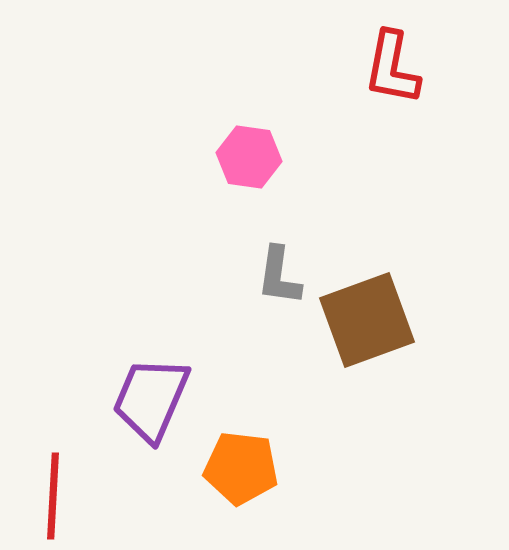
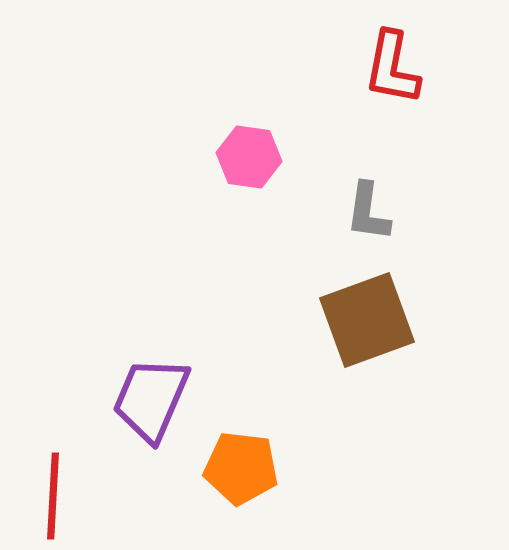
gray L-shape: moved 89 px right, 64 px up
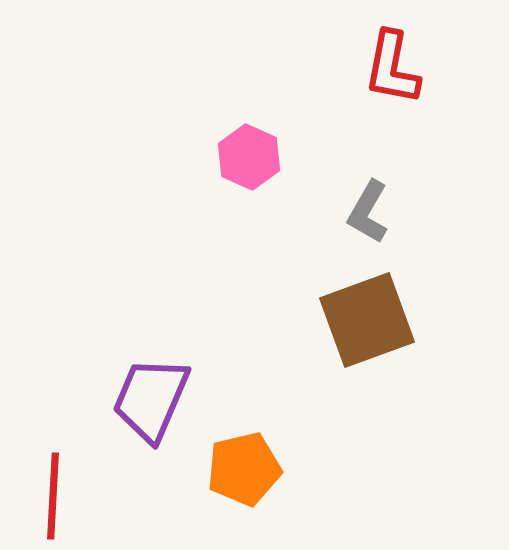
pink hexagon: rotated 16 degrees clockwise
gray L-shape: rotated 22 degrees clockwise
orange pentagon: moved 3 px right, 1 px down; rotated 20 degrees counterclockwise
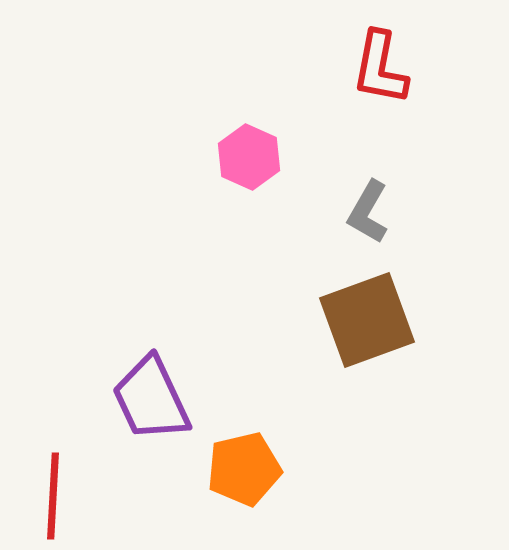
red L-shape: moved 12 px left
purple trapezoid: rotated 48 degrees counterclockwise
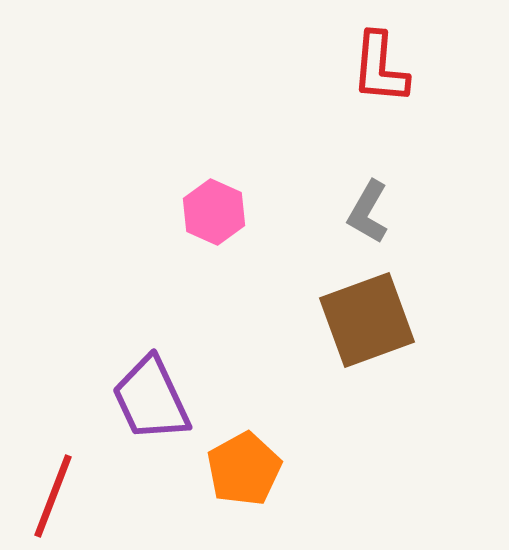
red L-shape: rotated 6 degrees counterclockwise
pink hexagon: moved 35 px left, 55 px down
orange pentagon: rotated 16 degrees counterclockwise
red line: rotated 18 degrees clockwise
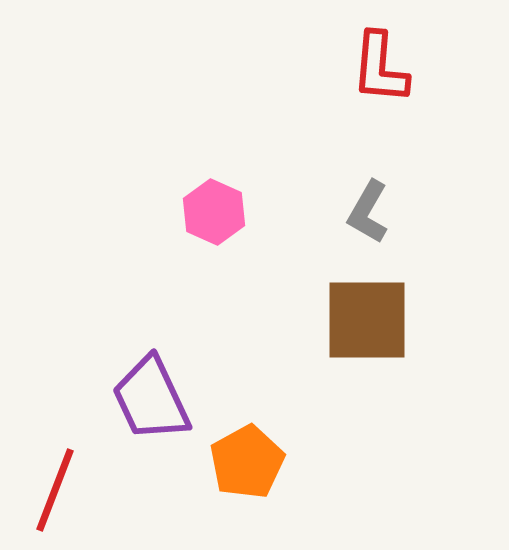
brown square: rotated 20 degrees clockwise
orange pentagon: moved 3 px right, 7 px up
red line: moved 2 px right, 6 px up
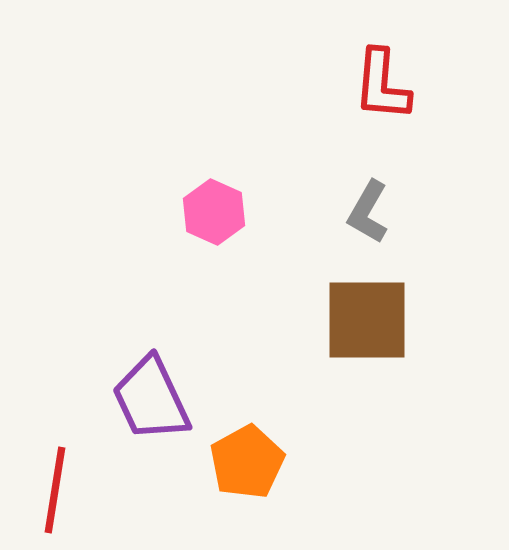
red L-shape: moved 2 px right, 17 px down
red line: rotated 12 degrees counterclockwise
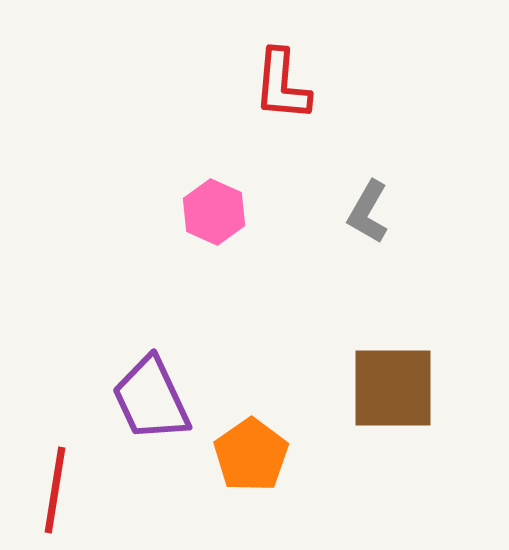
red L-shape: moved 100 px left
brown square: moved 26 px right, 68 px down
orange pentagon: moved 4 px right, 7 px up; rotated 6 degrees counterclockwise
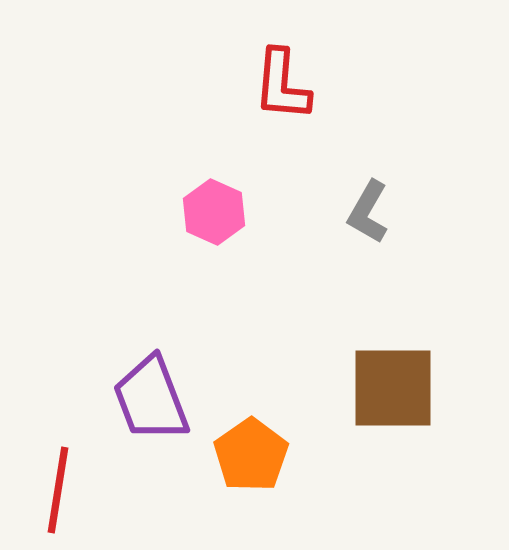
purple trapezoid: rotated 4 degrees clockwise
red line: moved 3 px right
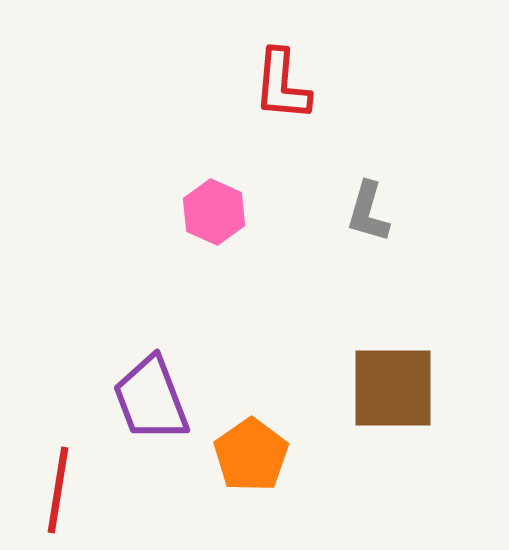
gray L-shape: rotated 14 degrees counterclockwise
